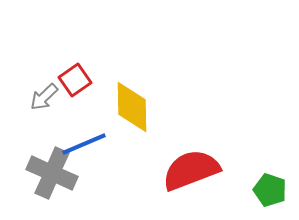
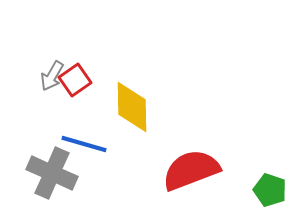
gray arrow: moved 8 px right, 21 px up; rotated 16 degrees counterclockwise
blue line: rotated 39 degrees clockwise
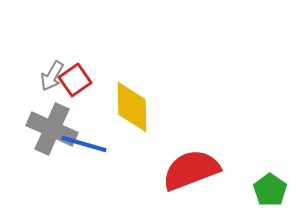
gray cross: moved 44 px up
green pentagon: rotated 16 degrees clockwise
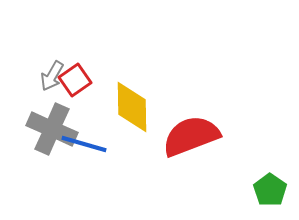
red semicircle: moved 34 px up
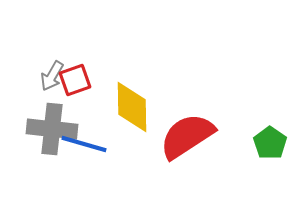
red square: rotated 16 degrees clockwise
gray cross: rotated 18 degrees counterclockwise
red semicircle: moved 4 px left; rotated 12 degrees counterclockwise
green pentagon: moved 47 px up
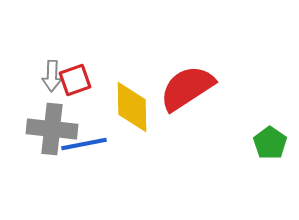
gray arrow: rotated 28 degrees counterclockwise
red semicircle: moved 48 px up
blue line: rotated 27 degrees counterclockwise
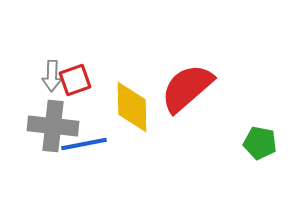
red semicircle: rotated 8 degrees counterclockwise
gray cross: moved 1 px right, 3 px up
green pentagon: moved 10 px left; rotated 24 degrees counterclockwise
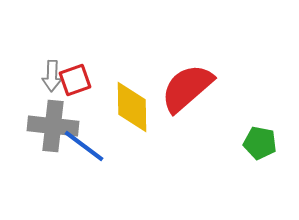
blue line: moved 2 px down; rotated 48 degrees clockwise
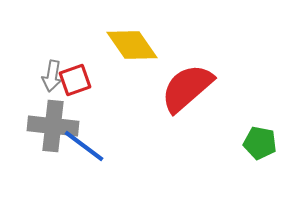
gray arrow: rotated 8 degrees clockwise
yellow diamond: moved 62 px up; rotated 34 degrees counterclockwise
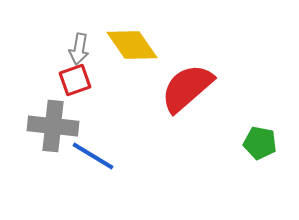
gray arrow: moved 27 px right, 27 px up
blue line: moved 9 px right, 10 px down; rotated 6 degrees counterclockwise
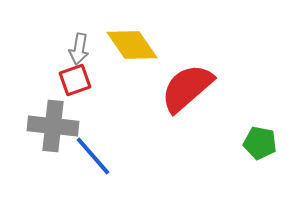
blue line: rotated 18 degrees clockwise
